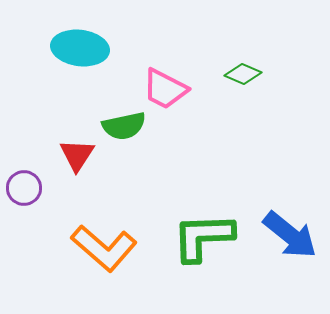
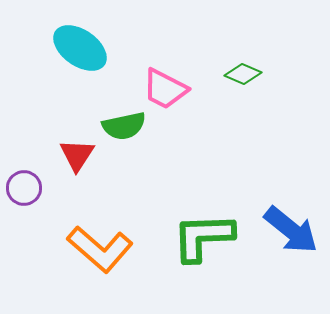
cyan ellipse: rotated 28 degrees clockwise
blue arrow: moved 1 px right, 5 px up
orange L-shape: moved 4 px left, 1 px down
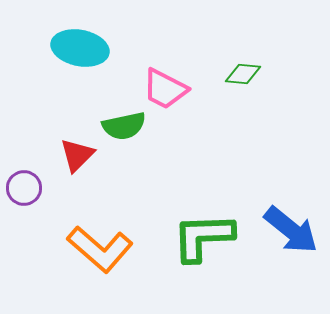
cyan ellipse: rotated 24 degrees counterclockwise
green diamond: rotated 18 degrees counterclockwise
red triangle: rotated 12 degrees clockwise
